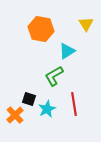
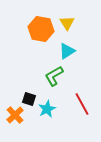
yellow triangle: moved 19 px left, 1 px up
red line: moved 8 px right; rotated 20 degrees counterclockwise
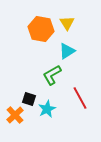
green L-shape: moved 2 px left, 1 px up
red line: moved 2 px left, 6 px up
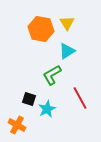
orange cross: moved 2 px right, 10 px down; rotated 18 degrees counterclockwise
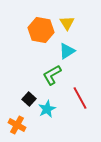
orange hexagon: moved 1 px down
black square: rotated 24 degrees clockwise
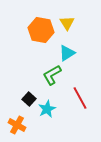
cyan triangle: moved 2 px down
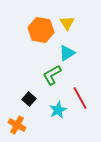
cyan star: moved 11 px right, 1 px down
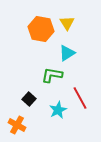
orange hexagon: moved 1 px up
green L-shape: rotated 40 degrees clockwise
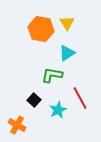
black square: moved 5 px right, 1 px down
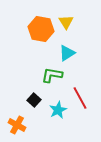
yellow triangle: moved 1 px left, 1 px up
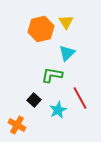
orange hexagon: rotated 25 degrees counterclockwise
cyan triangle: rotated 12 degrees counterclockwise
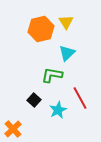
orange cross: moved 4 px left, 4 px down; rotated 18 degrees clockwise
